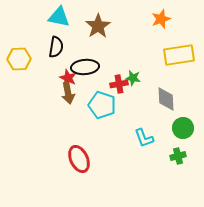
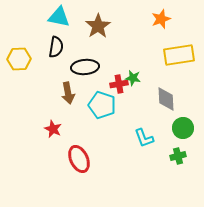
red star: moved 15 px left, 51 px down
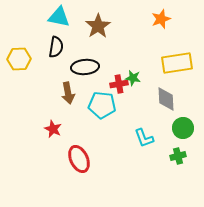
yellow rectangle: moved 2 px left, 8 px down
cyan pentagon: rotated 12 degrees counterclockwise
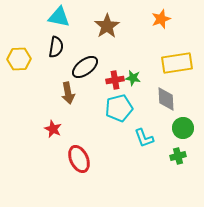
brown star: moved 9 px right
black ellipse: rotated 32 degrees counterclockwise
red cross: moved 4 px left, 4 px up
cyan pentagon: moved 17 px right, 3 px down; rotated 20 degrees counterclockwise
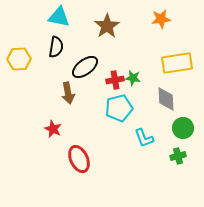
orange star: rotated 12 degrees clockwise
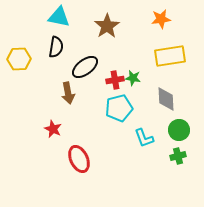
yellow rectangle: moved 7 px left, 7 px up
green circle: moved 4 px left, 2 px down
